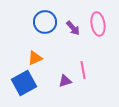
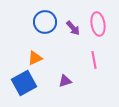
pink line: moved 11 px right, 10 px up
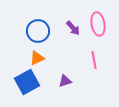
blue circle: moved 7 px left, 9 px down
orange triangle: moved 2 px right
blue square: moved 3 px right, 1 px up
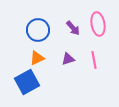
blue circle: moved 1 px up
purple triangle: moved 3 px right, 22 px up
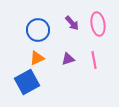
purple arrow: moved 1 px left, 5 px up
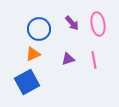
blue circle: moved 1 px right, 1 px up
orange triangle: moved 4 px left, 4 px up
